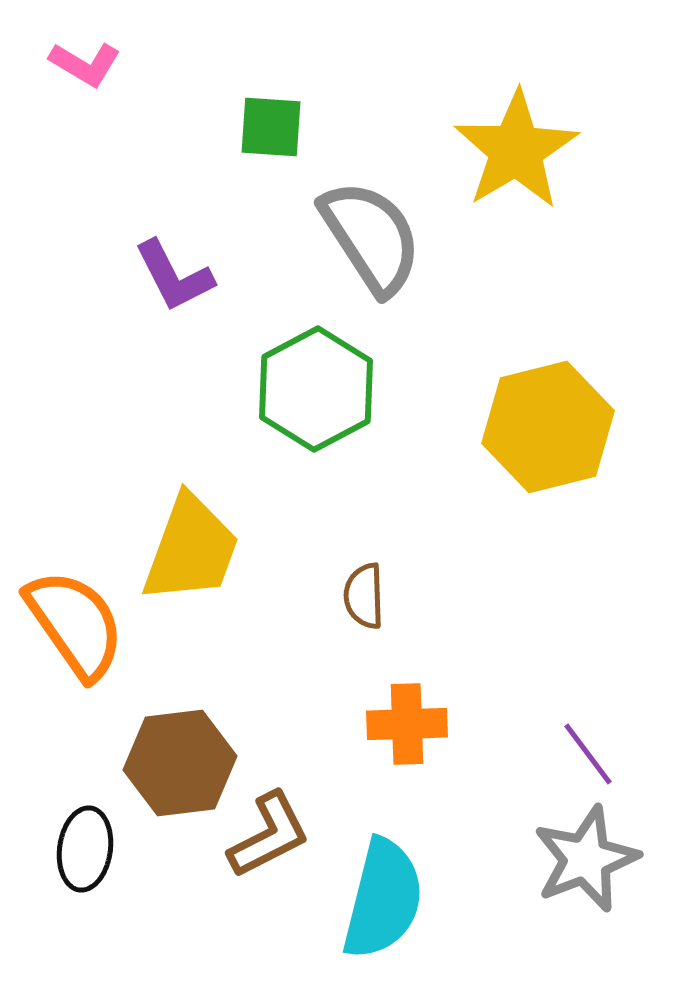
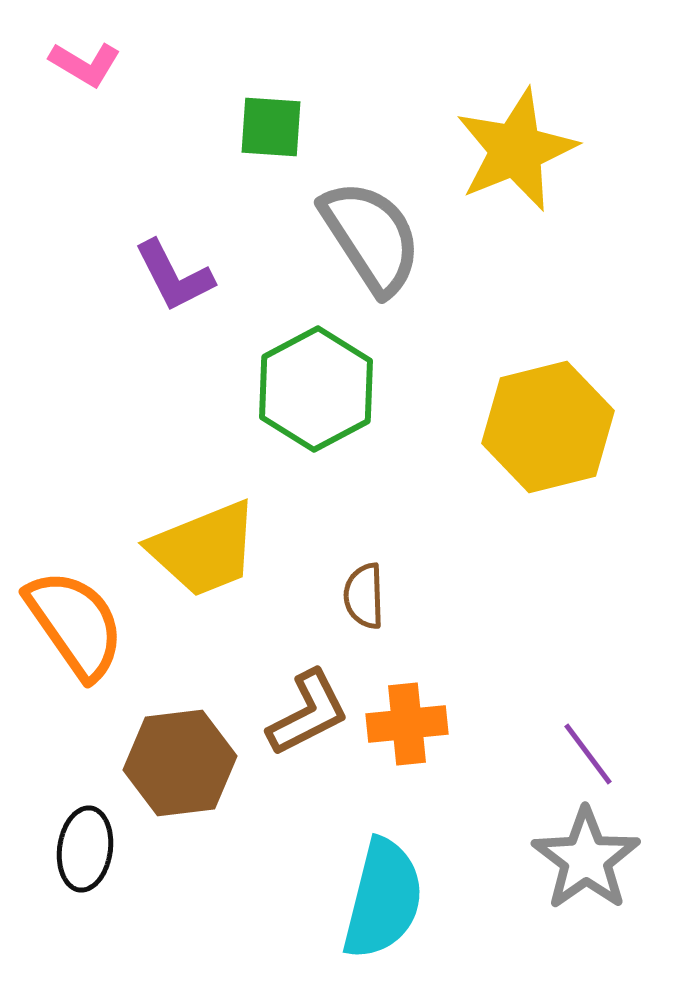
yellow star: rotated 9 degrees clockwise
yellow trapezoid: moved 13 px right; rotated 48 degrees clockwise
orange cross: rotated 4 degrees counterclockwise
brown L-shape: moved 39 px right, 122 px up
gray star: rotated 14 degrees counterclockwise
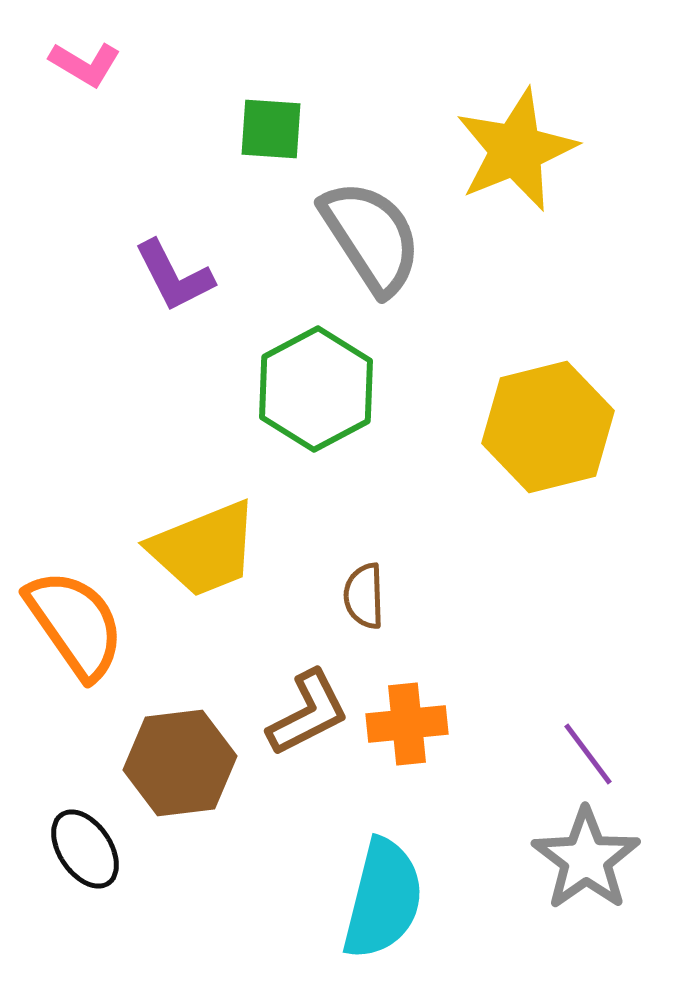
green square: moved 2 px down
black ellipse: rotated 42 degrees counterclockwise
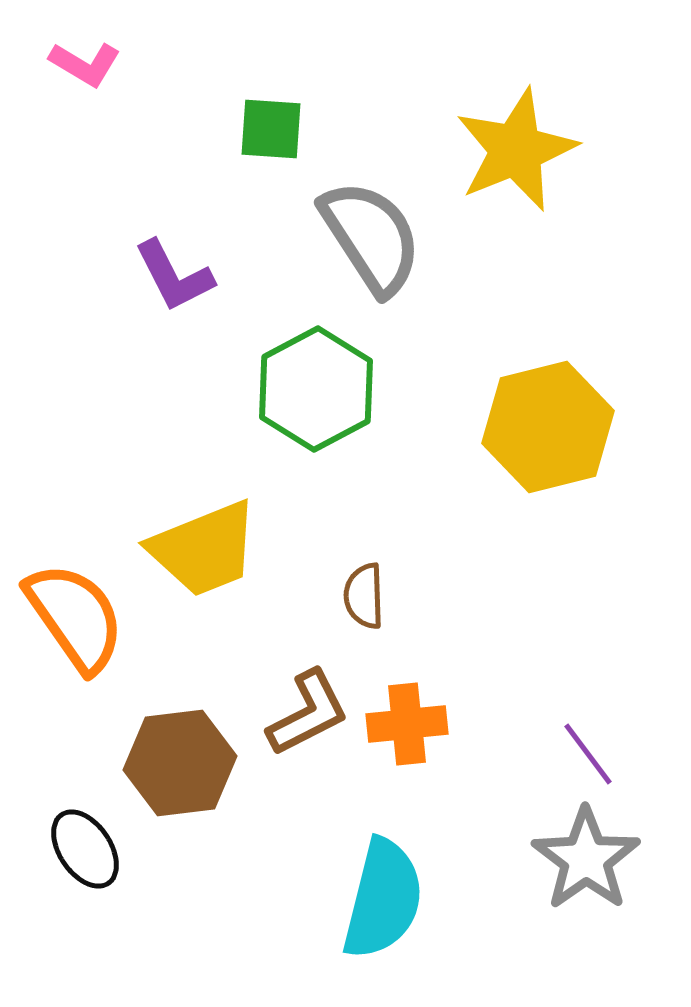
orange semicircle: moved 7 px up
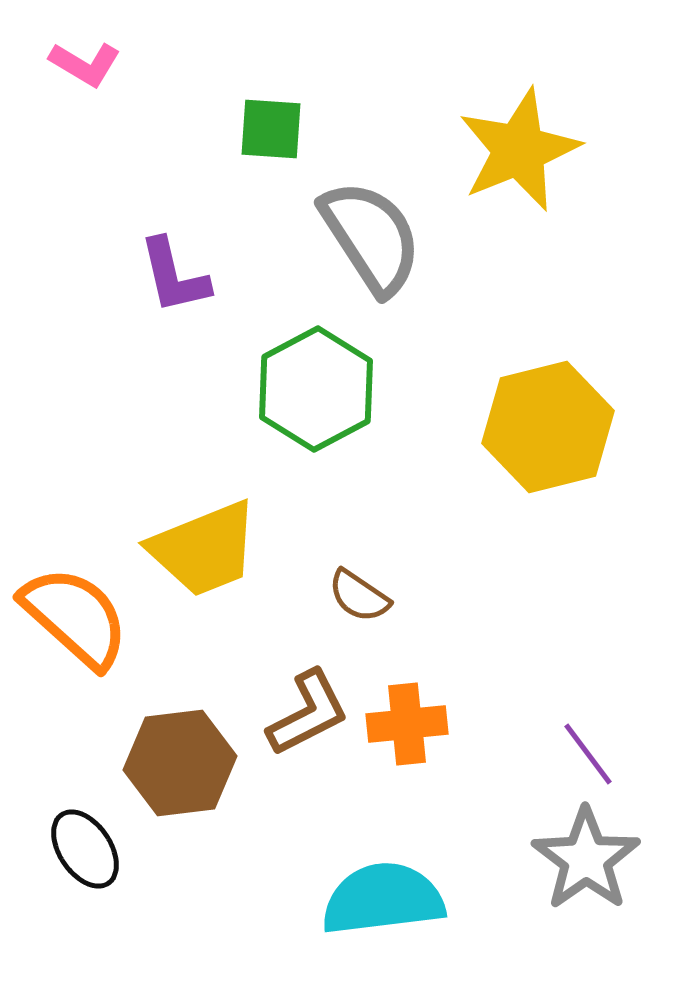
yellow star: moved 3 px right
purple L-shape: rotated 14 degrees clockwise
brown semicircle: moved 5 px left; rotated 54 degrees counterclockwise
orange semicircle: rotated 13 degrees counterclockwise
cyan semicircle: rotated 111 degrees counterclockwise
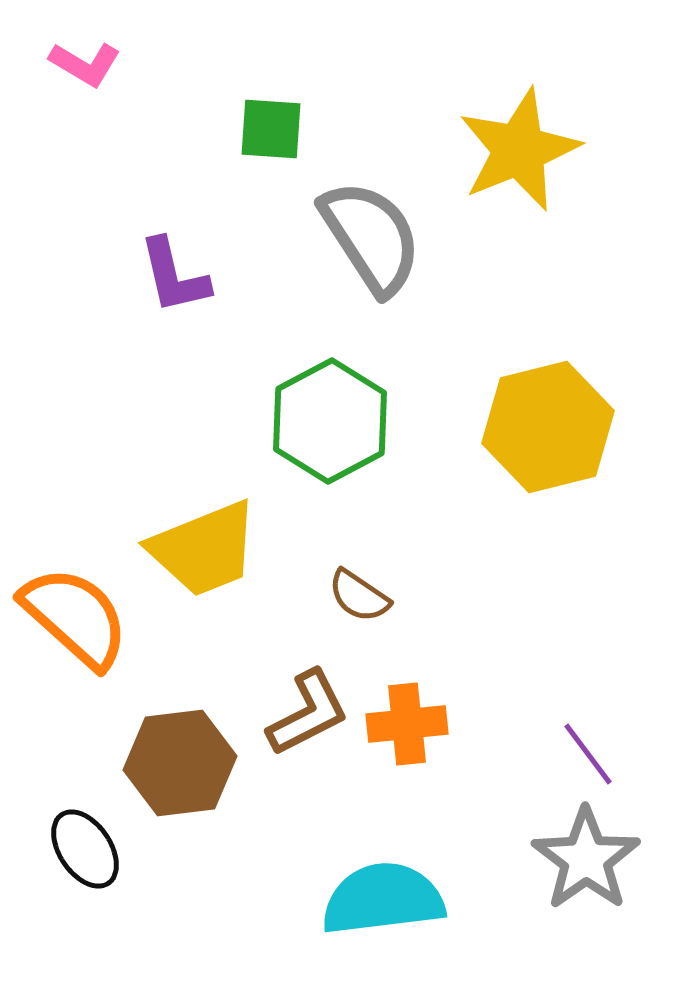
green hexagon: moved 14 px right, 32 px down
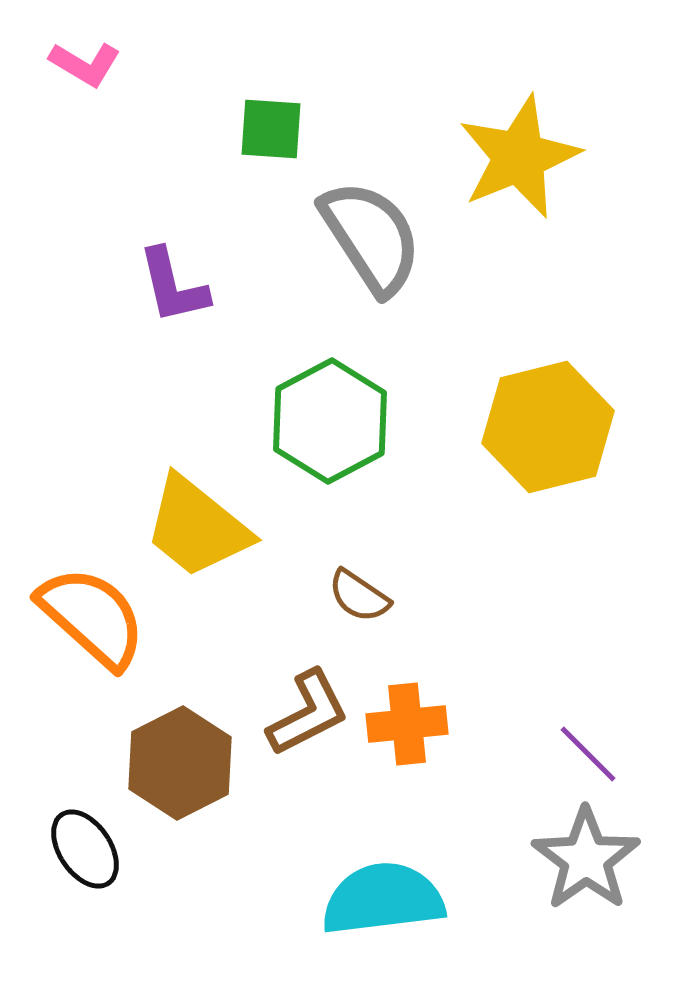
yellow star: moved 7 px down
purple L-shape: moved 1 px left, 10 px down
yellow trapezoid: moved 7 px left, 22 px up; rotated 61 degrees clockwise
orange semicircle: moved 17 px right
purple line: rotated 8 degrees counterclockwise
brown hexagon: rotated 20 degrees counterclockwise
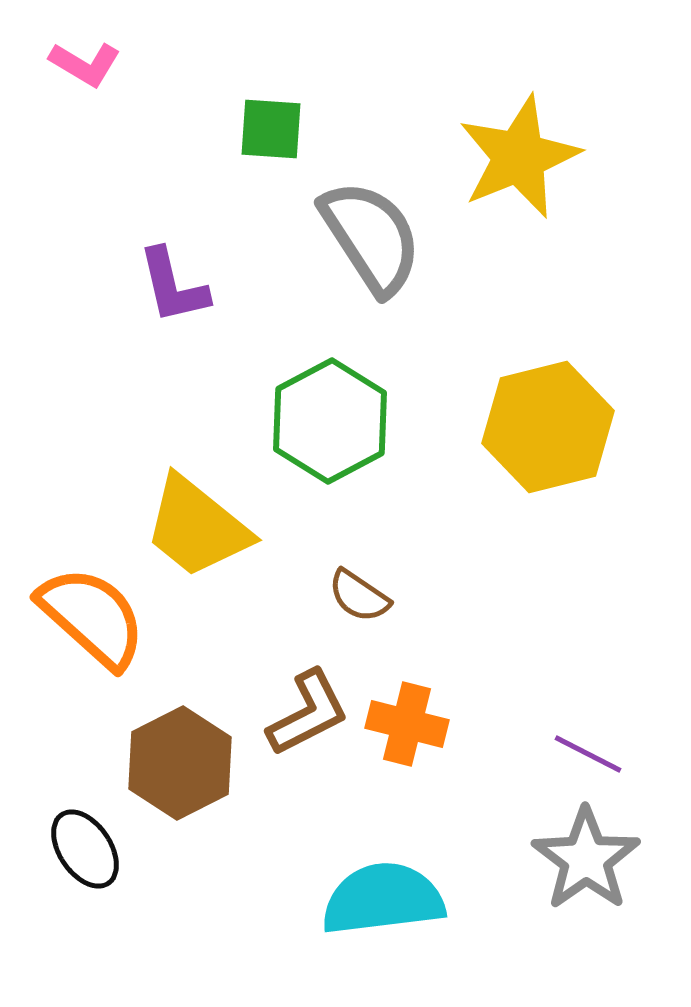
orange cross: rotated 20 degrees clockwise
purple line: rotated 18 degrees counterclockwise
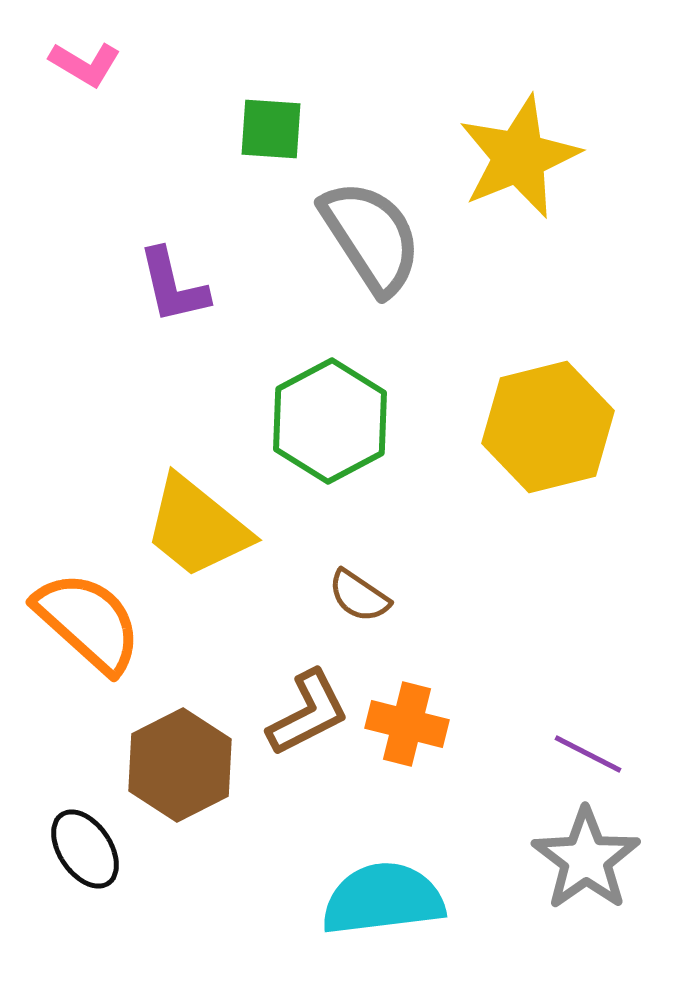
orange semicircle: moved 4 px left, 5 px down
brown hexagon: moved 2 px down
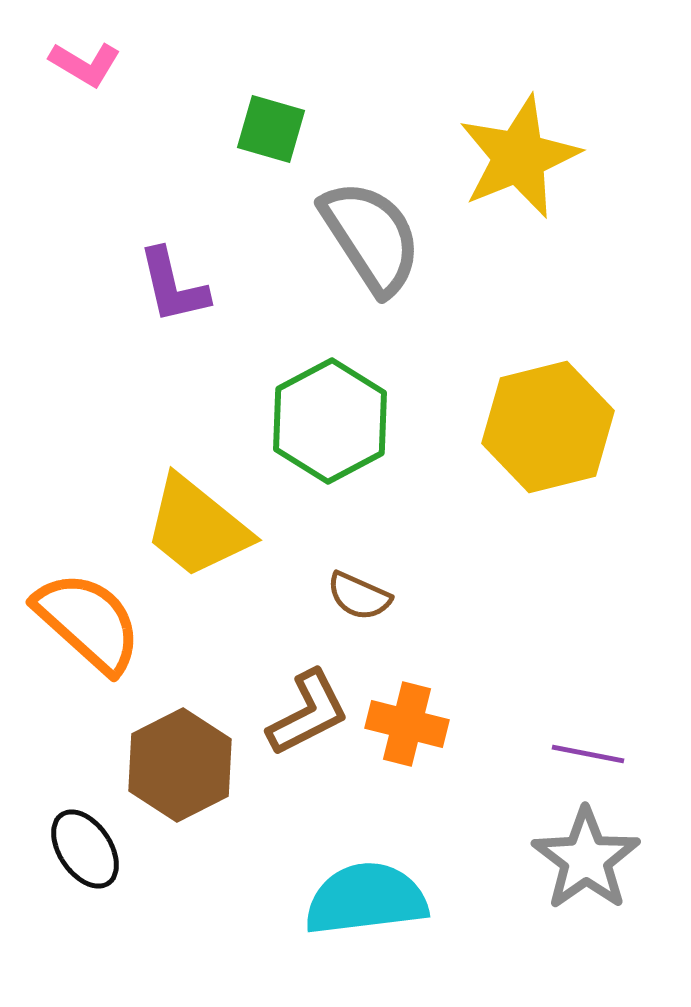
green square: rotated 12 degrees clockwise
brown semicircle: rotated 10 degrees counterclockwise
purple line: rotated 16 degrees counterclockwise
cyan semicircle: moved 17 px left
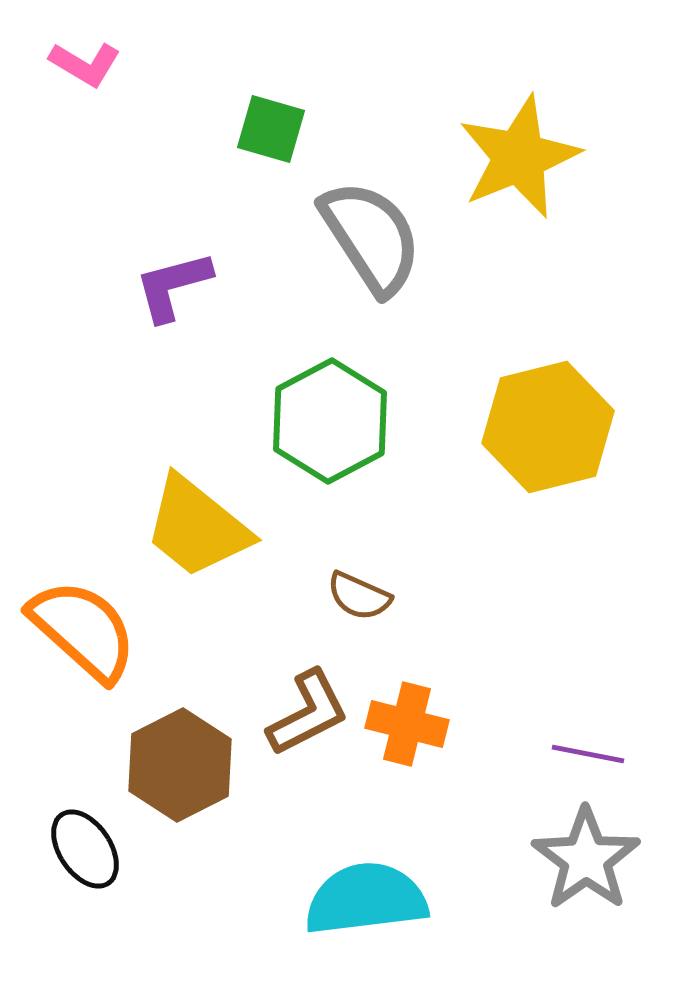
purple L-shape: rotated 88 degrees clockwise
orange semicircle: moved 5 px left, 8 px down
